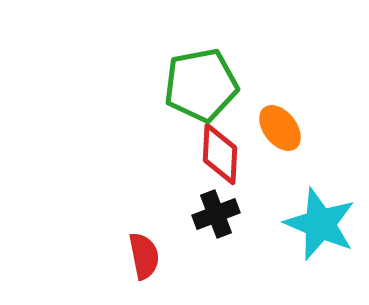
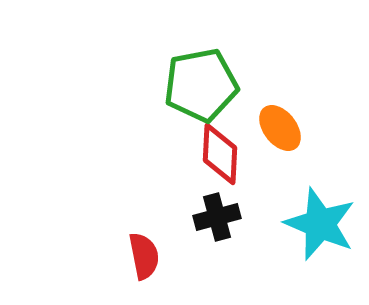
black cross: moved 1 px right, 3 px down; rotated 6 degrees clockwise
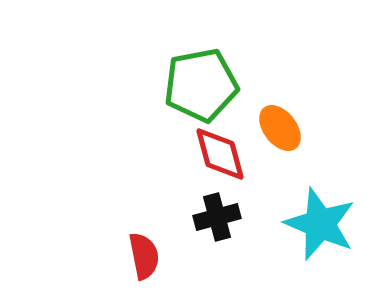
red diamond: rotated 18 degrees counterclockwise
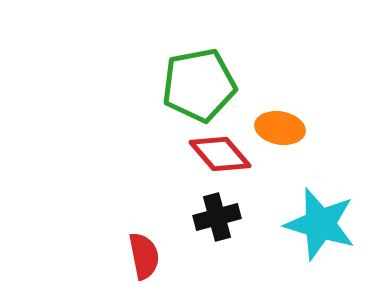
green pentagon: moved 2 px left
orange ellipse: rotated 42 degrees counterclockwise
red diamond: rotated 26 degrees counterclockwise
cyan star: rotated 6 degrees counterclockwise
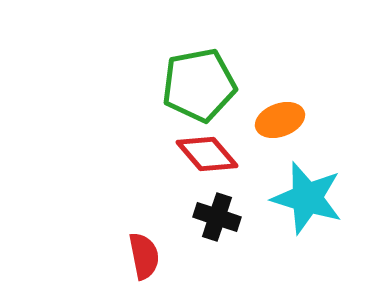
orange ellipse: moved 8 px up; rotated 30 degrees counterclockwise
red diamond: moved 13 px left
black cross: rotated 33 degrees clockwise
cyan star: moved 13 px left, 26 px up
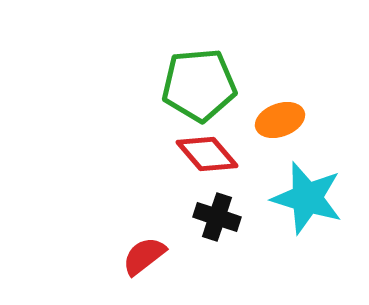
green pentagon: rotated 6 degrees clockwise
red semicircle: rotated 117 degrees counterclockwise
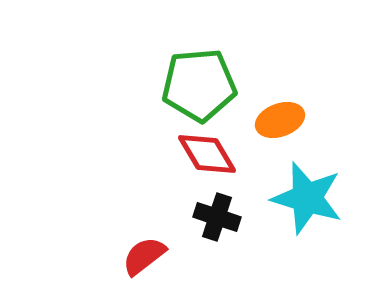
red diamond: rotated 10 degrees clockwise
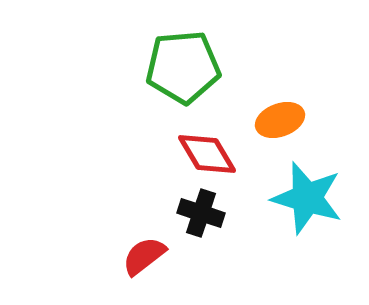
green pentagon: moved 16 px left, 18 px up
black cross: moved 16 px left, 4 px up
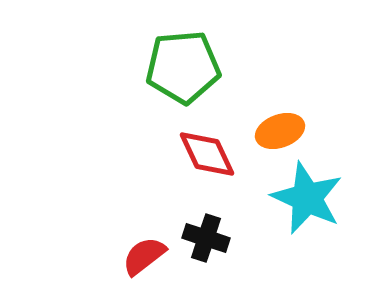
orange ellipse: moved 11 px down
red diamond: rotated 6 degrees clockwise
cyan star: rotated 8 degrees clockwise
black cross: moved 5 px right, 25 px down
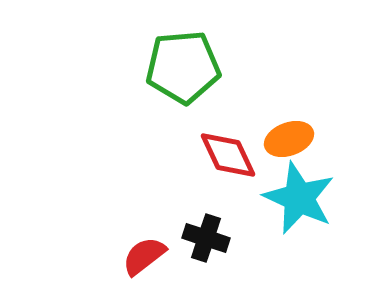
orange ellipse: moved 9 px right, 8 px down
red diamond: moved 21 px right, 1 px down
cyan star: moved 8 px left
